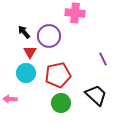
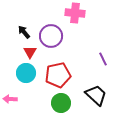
purple circle: moved 2 px right
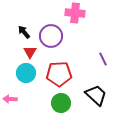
red pentagon: moved 1 px right, 1 px up; rotated 10 degrees clockwise
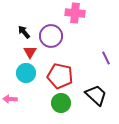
purple line: moved 3 px right, 1 px up
red pentagon: moved 1 px right, 2 px down; rotated 15 degrees clockwise
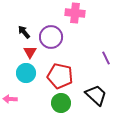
purple circle: moved 1 px down
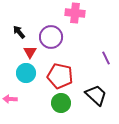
black arrow: moved 5 px left
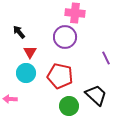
purple circle: moved 14 px right
green circle: moved 8 px right, 3 px down
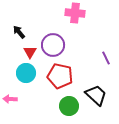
purple circle: moved 12 px left, 8 px down
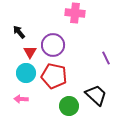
red pentagon: moved 6 px left
pink arrow: moved 11 px right
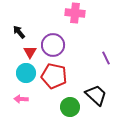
green circle: moved 1 px right, 1 px down
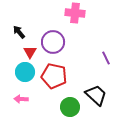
purple circle: moved 3 px up
cyan circle: moved 1 px left, 1 px up
